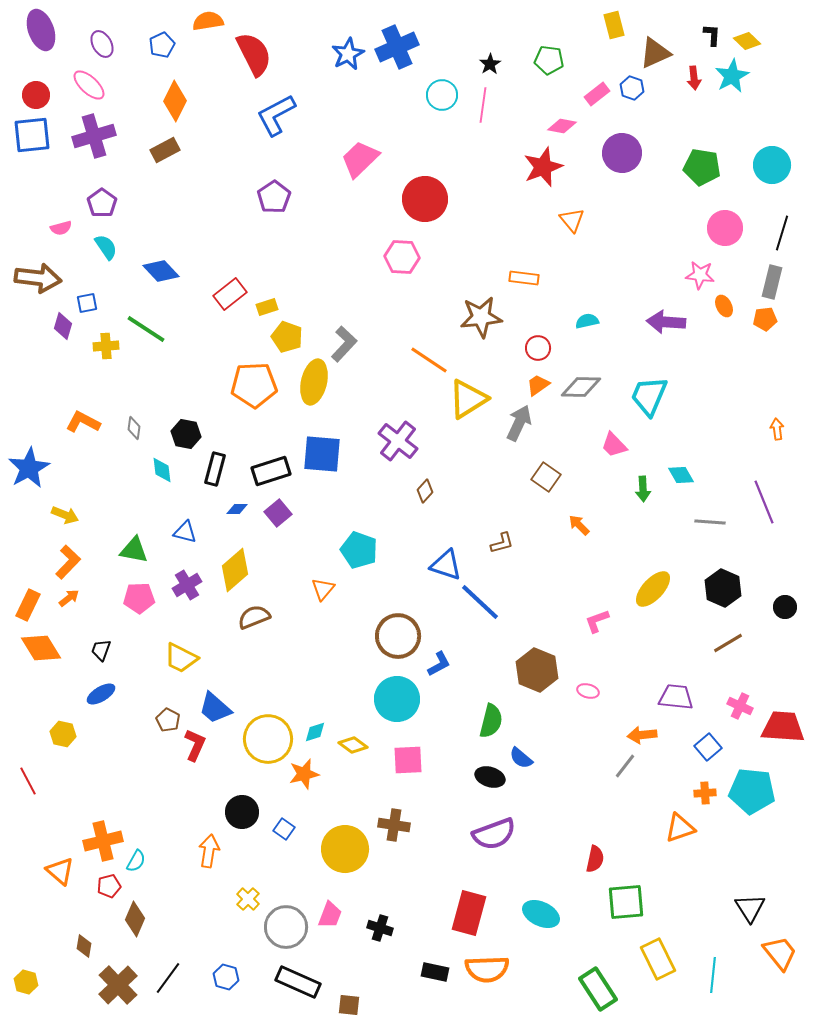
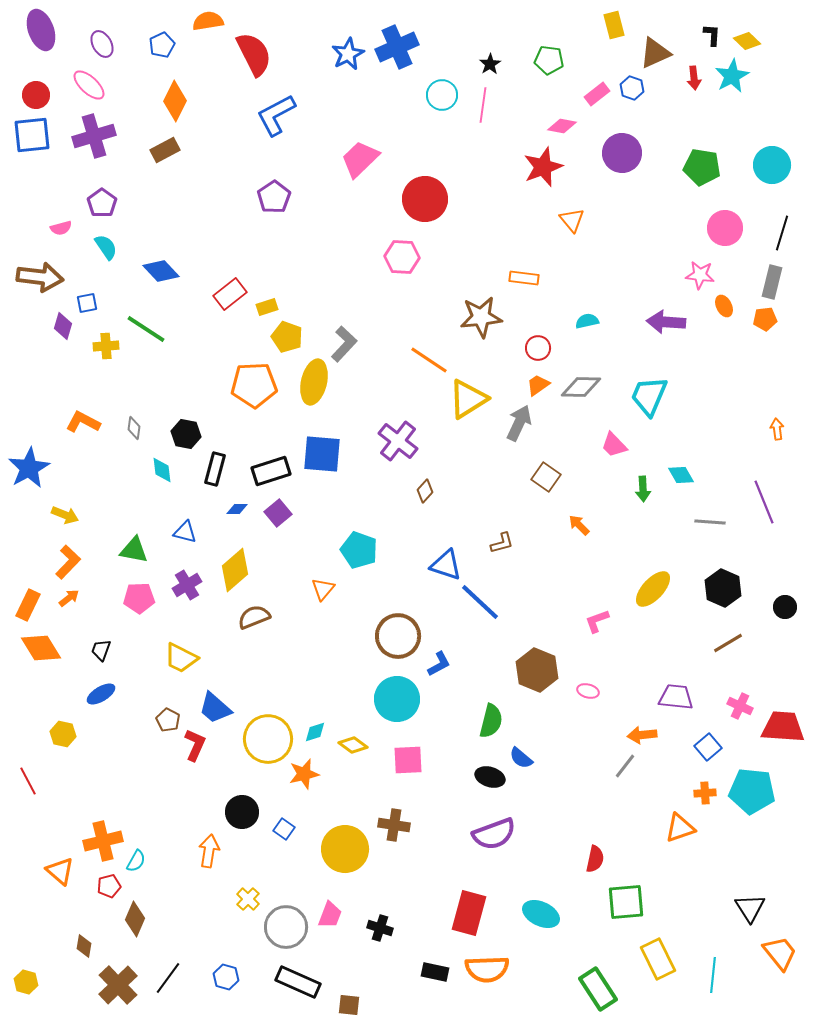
brown arrow at (38, 278): moved 2 px right, 1 px up
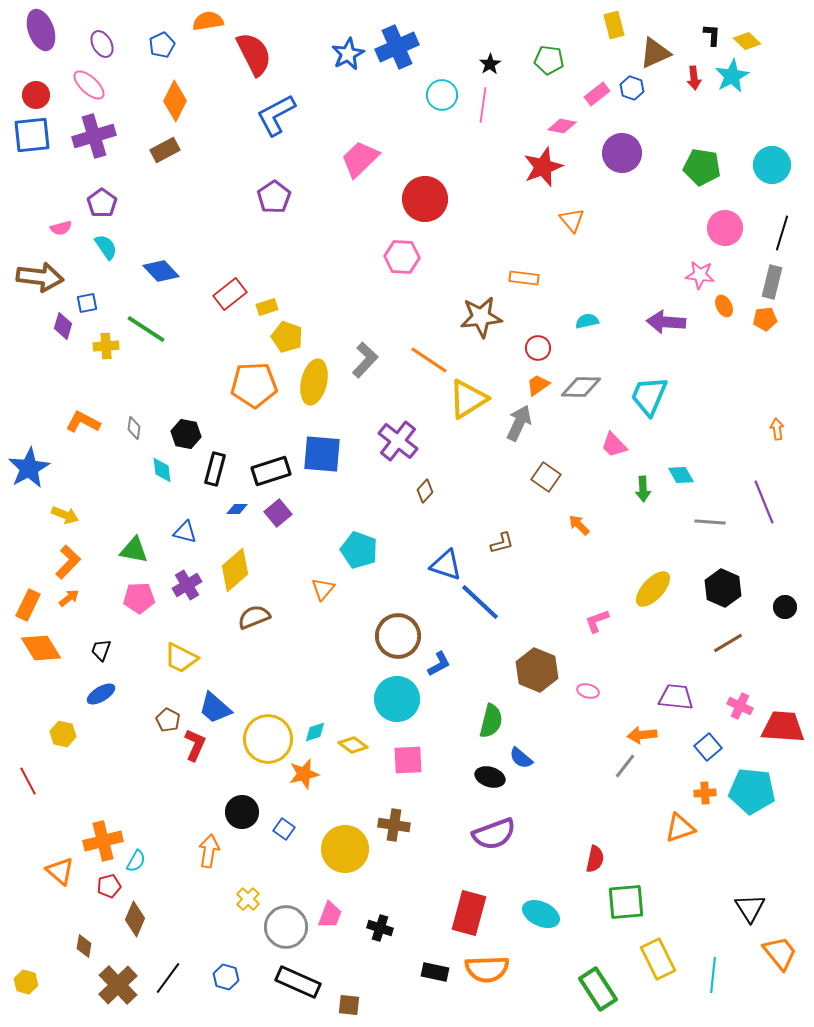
gray L-shape at (344, 344): moved 21 px right, 16 px down
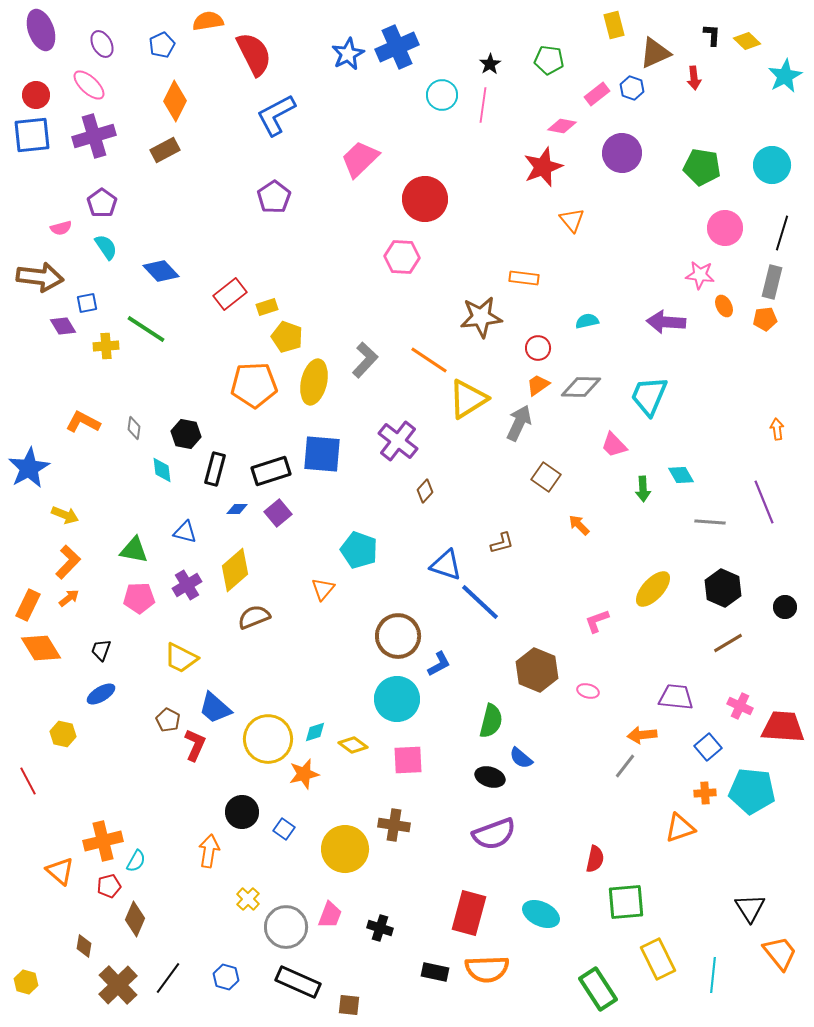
cyan star at (732, 76): moved 53 px right
purple diamond at (63, 326): rotated 48 degrees counterclockwise
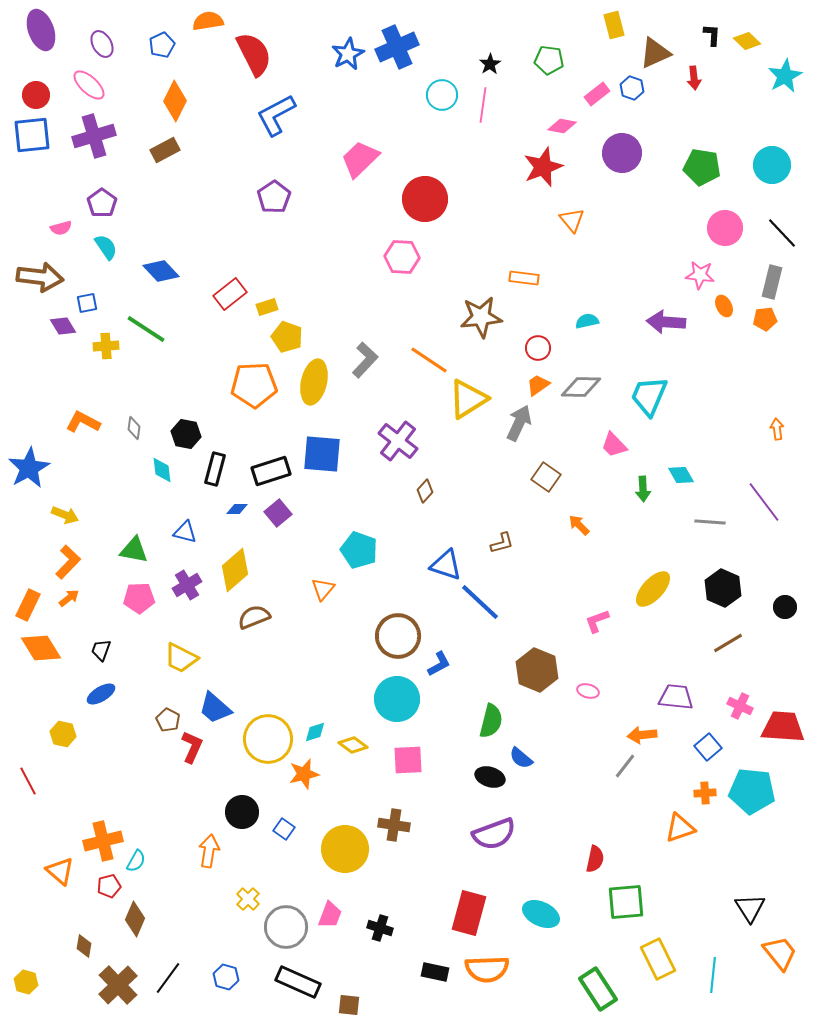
black line at (782, 233): rotated 60 degrees counterclockwise
purple line at (764, 502): rotated 15 degrees counterclockwise
red L-shape at (195, 745): moved 3 px left, 2 px down
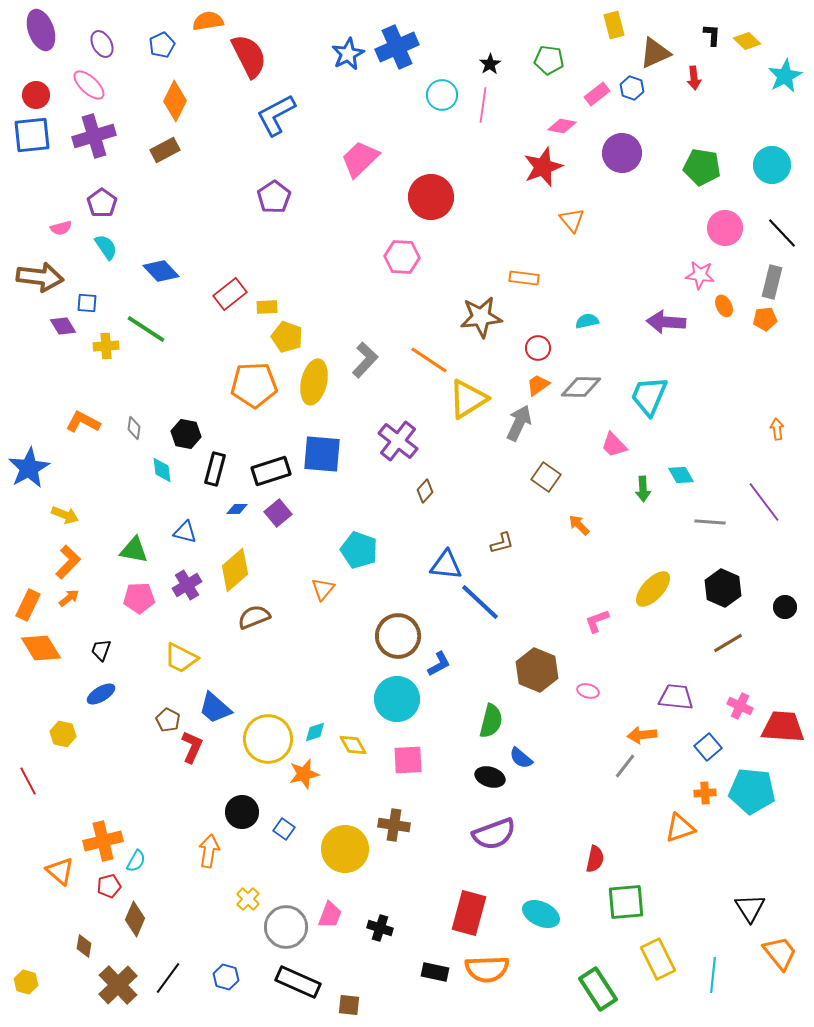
red semicircle at (254, 54): moved 5 px left, 2 px down
red circle at (425, 199): moved 6 px right, 2 px up
blue square at (87, 303): rotated 15 degrees clockwise
yellow rectangle at (267, 307): rotated 15 degrees clockwise
blue triangle at (446, 565): rotated 12 degrees counterclockwise
yellow diamond at (353, 745): rotated 24 degrees clockwise
